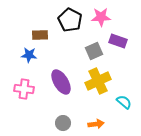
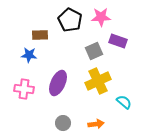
purple ellipse: moved 3 px left, 1 px down; rotated 55 degrees clockwise
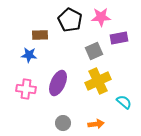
purple rectangle: moved 1 px right, 3 px up; rotated 30 degrees counterclockwise
pink cross: moved 2 px right
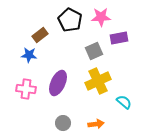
brown rectangle: rotated 35 degrees counterclockwise
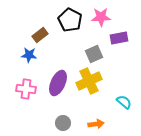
gray square: moved 3 px down
yellow cross: moved 9 px left
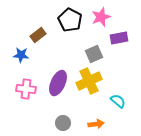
pink star: rotated 18 degrees counterclockwise
brown rectangle: moved 2 px left
blue star: moved 8 px left
cyan semicircle: moved 6 px left, 1 px up
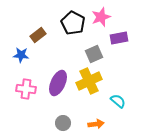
black pentagon: moved 3 px right, 3 px down
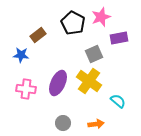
yellow cross: rotated 30 degrees counterclockwise
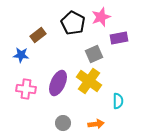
cyan semicircle: rotated 49 degrees clockwise
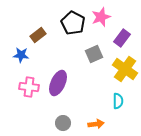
purple rectangle: moved 3 px right; rotated 42 degrees counterclockwise
yellow cross: moved 36 px right, 12 px up
pink cross: moved 3 px right, 2 px up
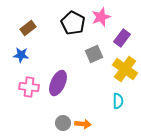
brown rectangle: moved 10 px left, 7 px up
orange arrow: moved 13 px left; rotated 14 degrees clockwise
